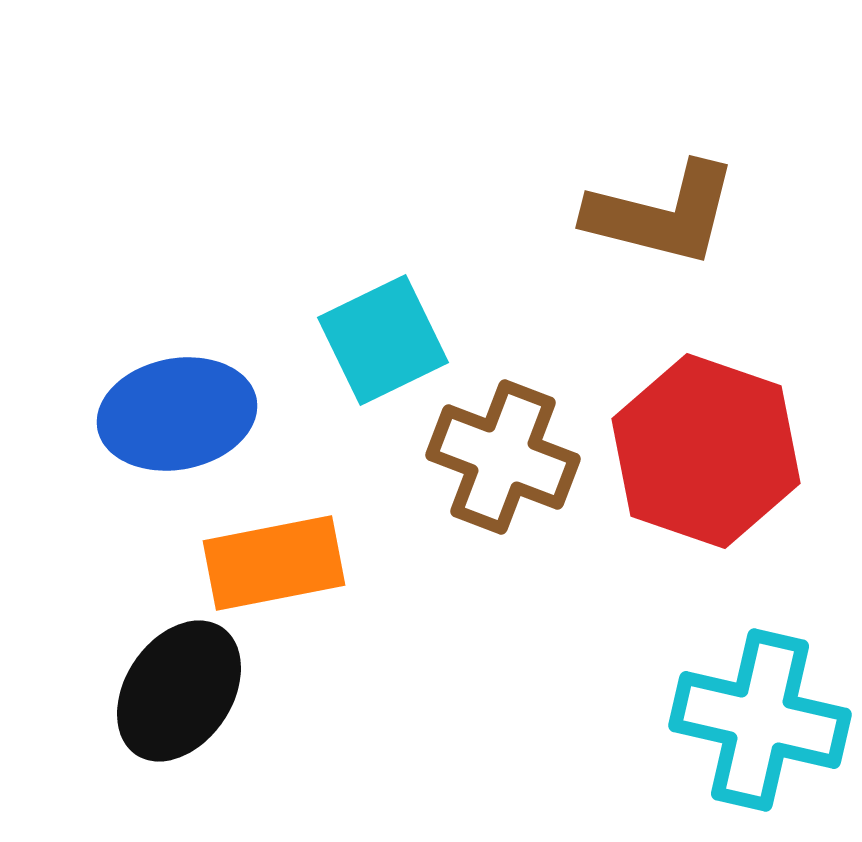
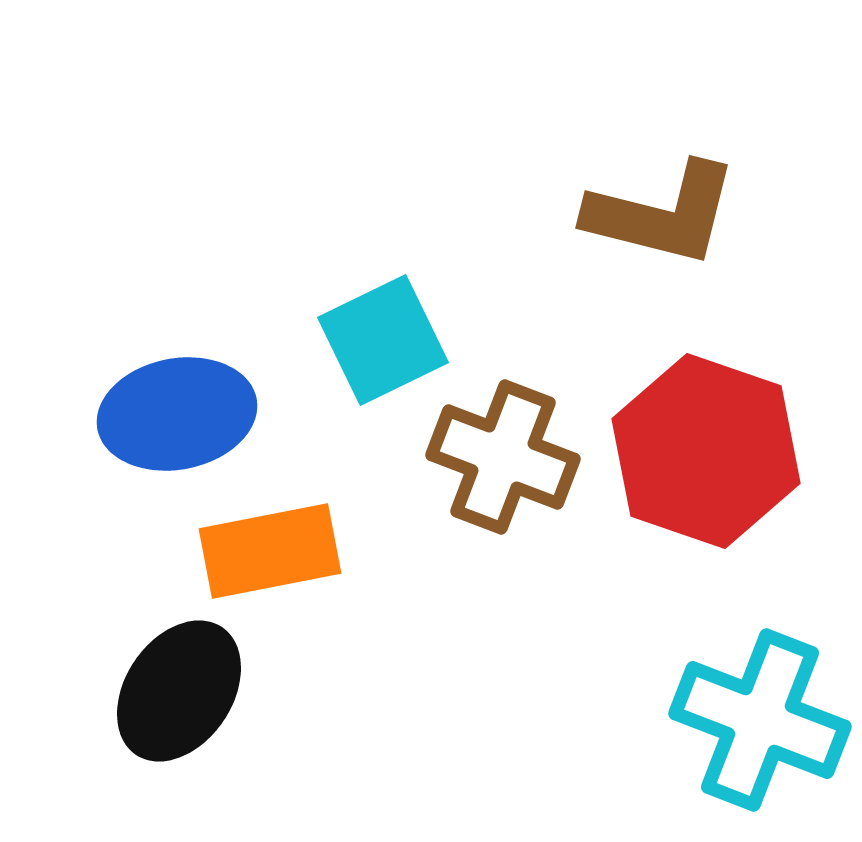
orange rectangle: moved 4 px left, 12 px up
cyan cross: rotated 8 degrees clockwise
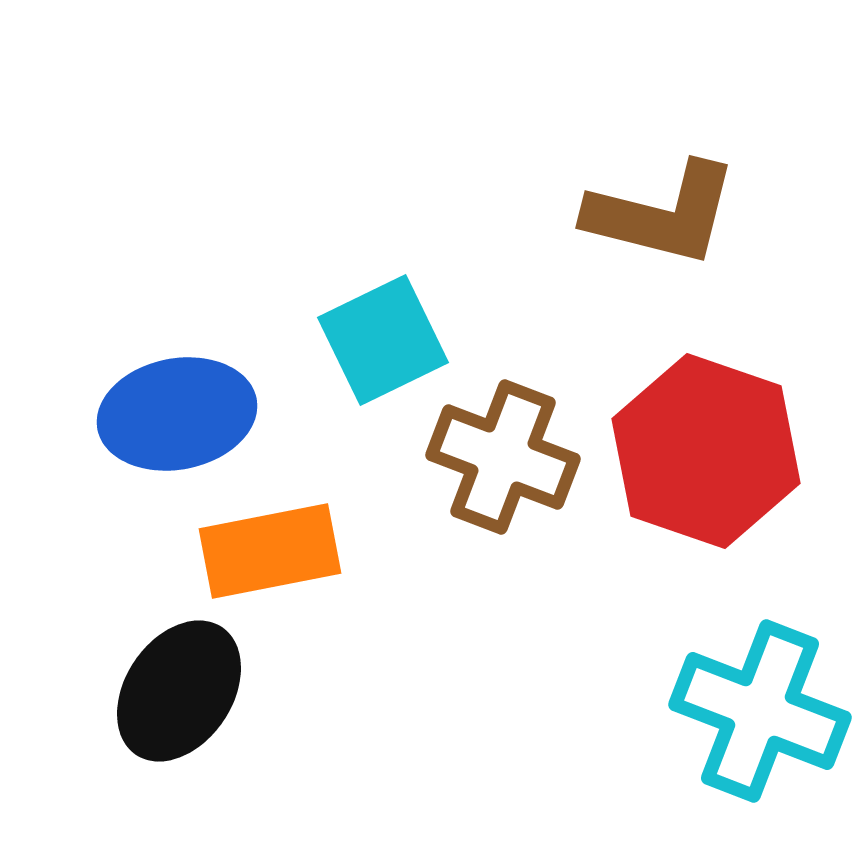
cyan cross: moved 9 px up
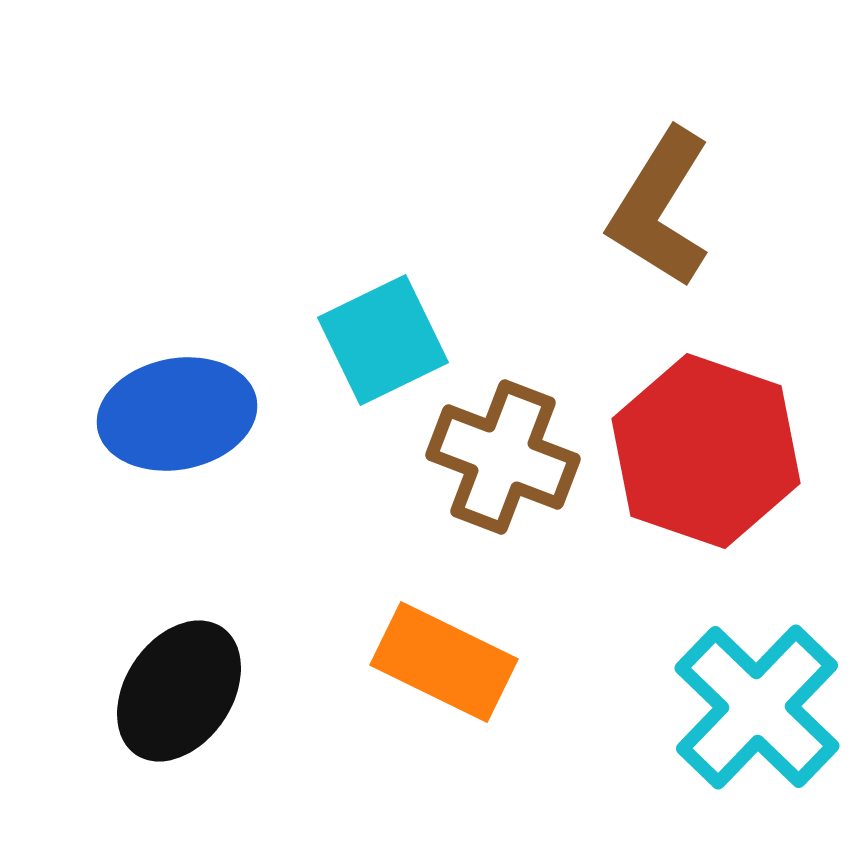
brown L-shape: moved 2 px left, 6 px up; rotated 108 degrees clockwise
orange rectangle: moved 174 px right, 111 px down; rotated 37 degrees clockwise
cyan cross: moved 3 px left, 4 px up; rotated 23 degrees clockwise
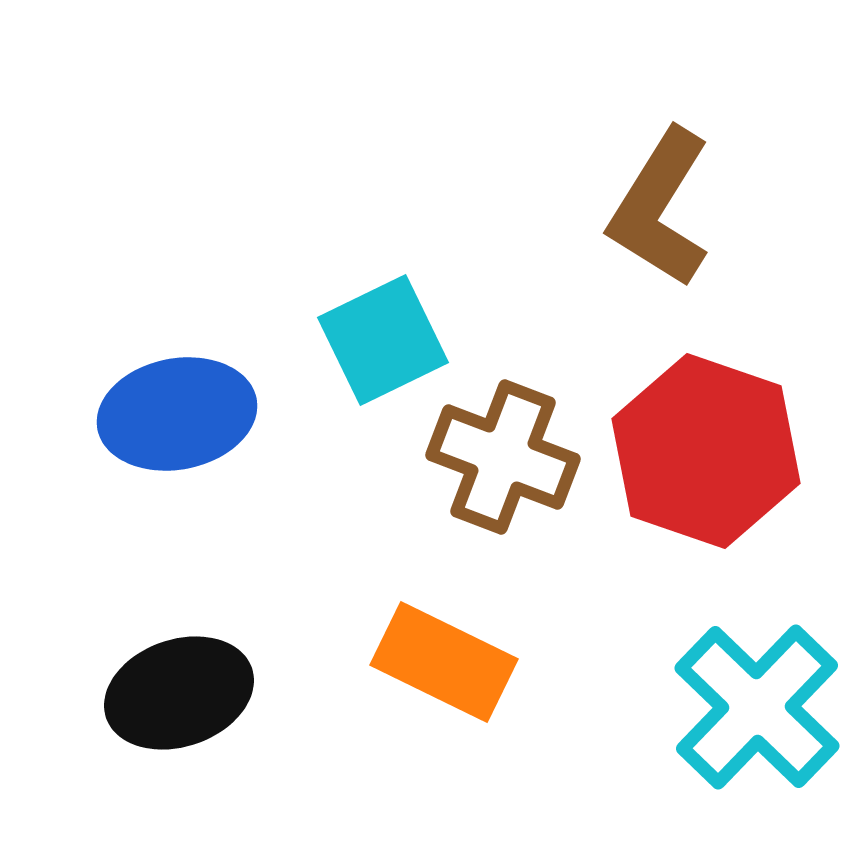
black ellipse: moved 2 px down; rotated 37 degrees clockwise
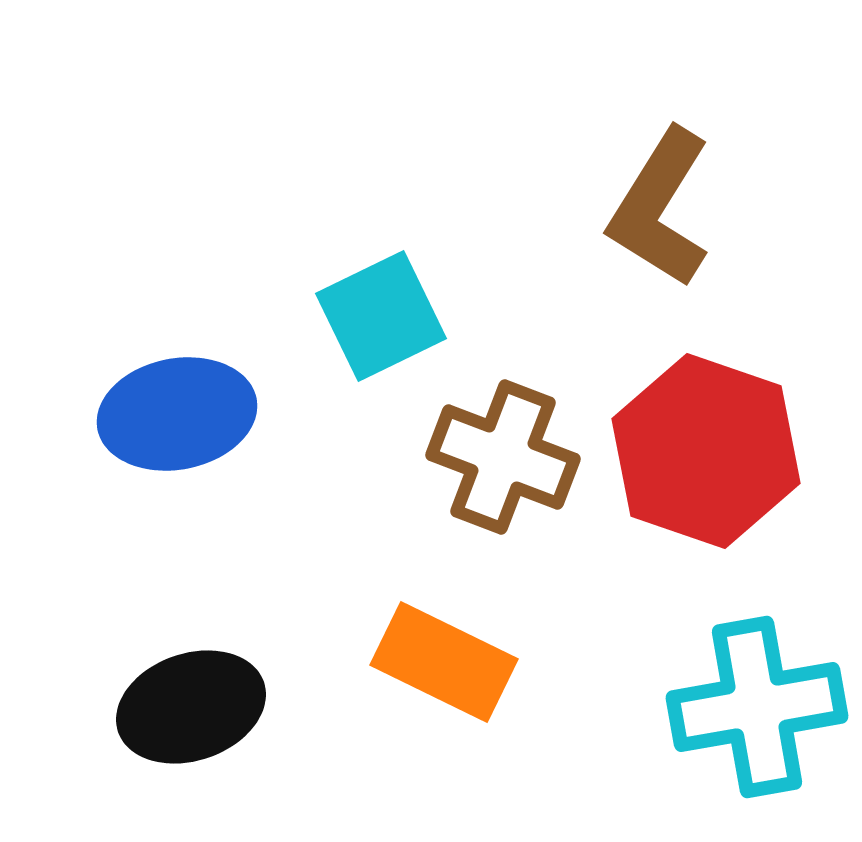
cyan square: moved 2 px left, 24 px up
black ellipse: moved 12 px right, 14 px down
cyan cross: rotated 36 degrees clockwise
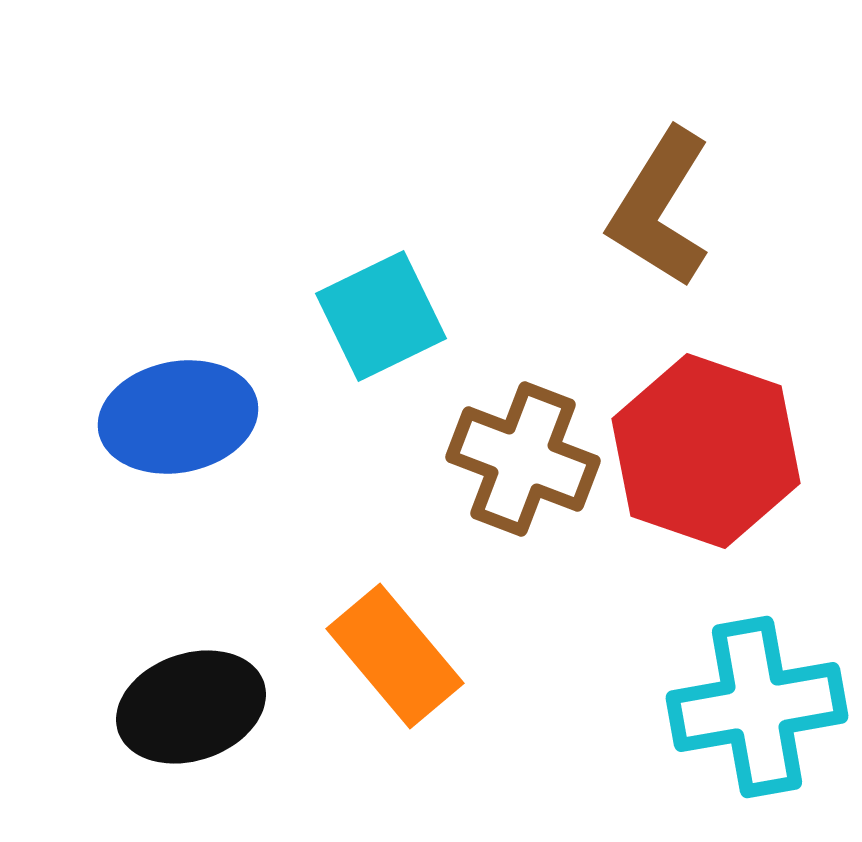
blue ellipse: moved 1 px right, 3 px down
brown cross: moved 20 px right, 2 px down
orange rectangle: moved 49 px left, 6 px up; rotated 24 degrees clockwise
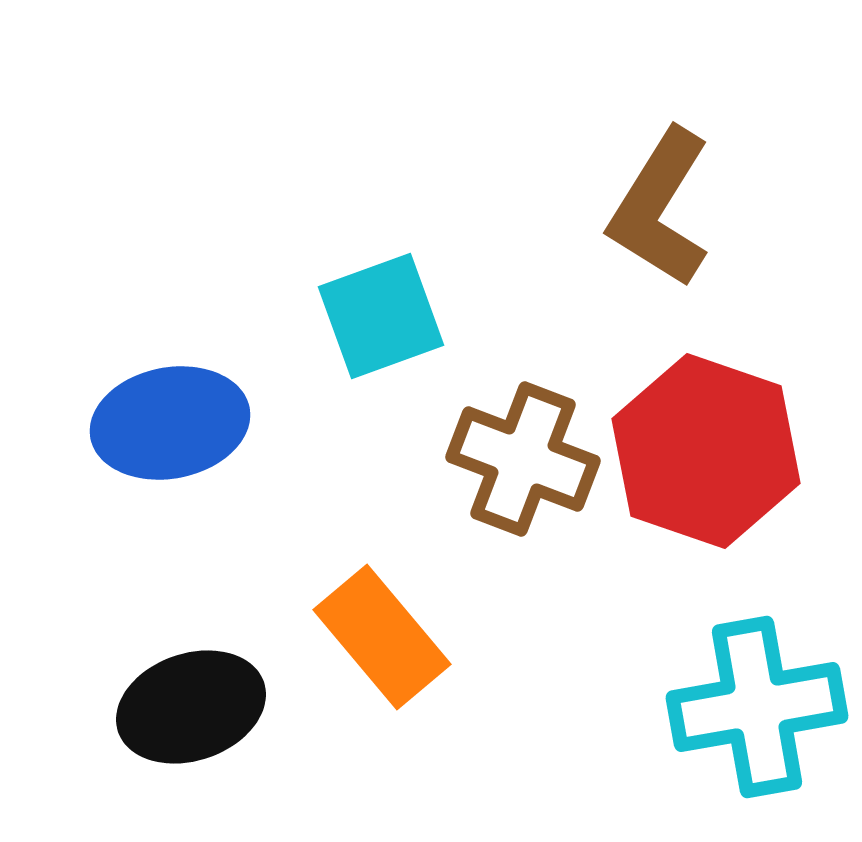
cyan square: rotated 6 degrees clockwise
blue ellipse: moved 8 px left, 6 px down
orange rectangle: moved 13 px left, 19 px up
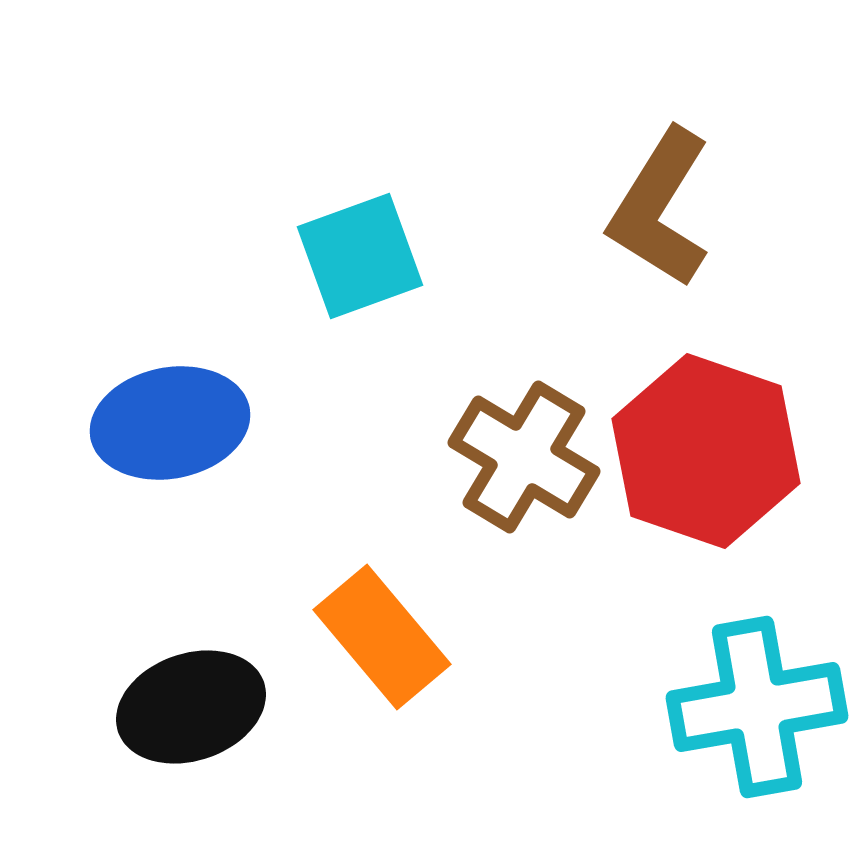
cyan square: moved 21 px left, 60 px up
brown cross: moved 1 px right, 2 px up; rotated 10 degrees clockwise
